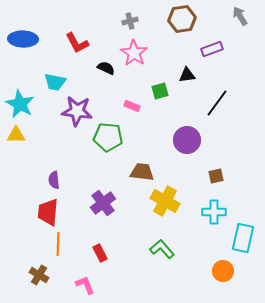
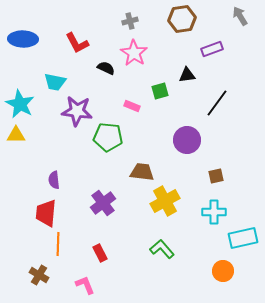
yellow cross: rotated 32 degrees clockwise
red trapezoid: moved 2 px left, 1 px down
cyan rectangle: rotated 64 degrees clockwise
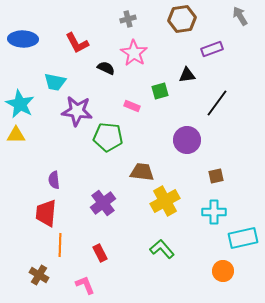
gray cross: moved 2 px left, 2 px up
orange line: moved 2 px right, 1 px down
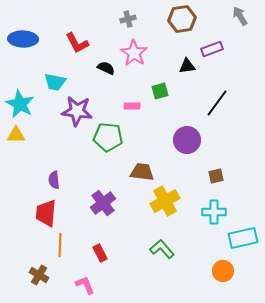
black triangle: moved 9 px up
pink rectangle: rotated 21 degrees counterclockwise
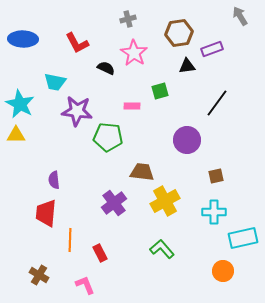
brown hexagon: moved 3 px left, 14 px down
purple cross: moved 11 px right
orange line: moved 10 px right, 5 px up
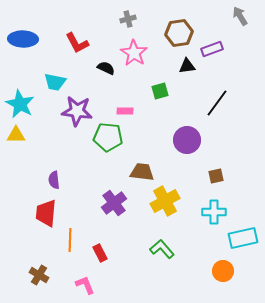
pink rectangle: moved 7 px left, 5 px down
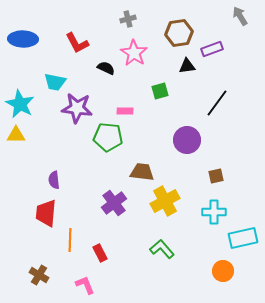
purple star: moved 3 px up
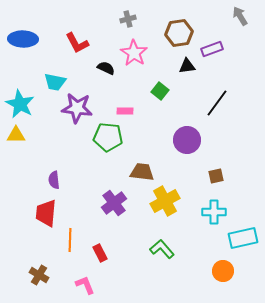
green square: rotated 36 degrees counterclockwise
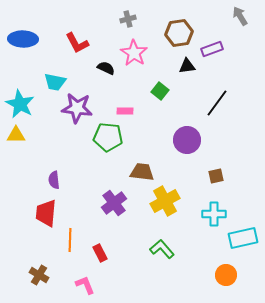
cyan cross: moved 2 px down
orange circle: moved 3 px right, 4 px down
